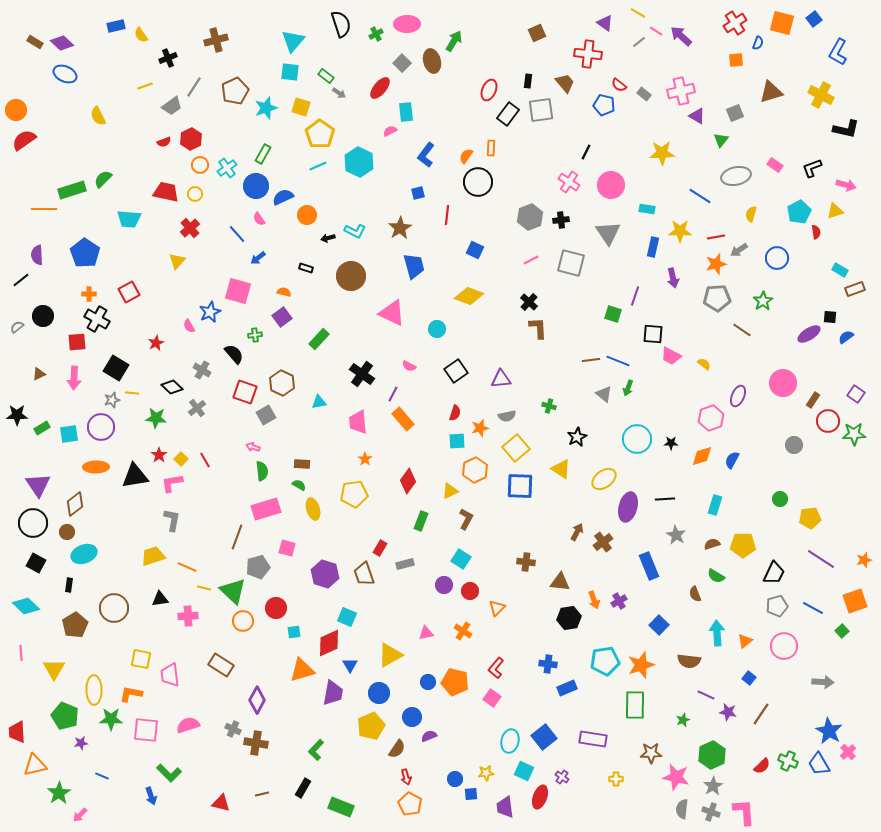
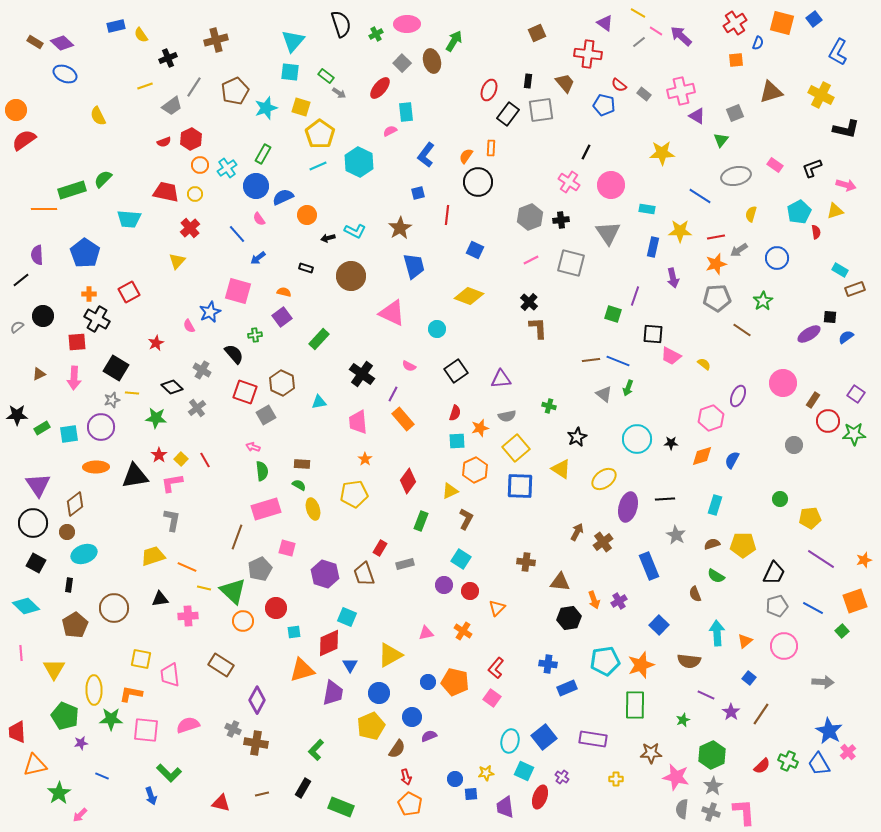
gray pentagon at (258, 567): moved 2 px right, 2 px down; rotated 10 degrees counterclockwise
purple star at (728, 712): moved 3 px right; rotated 24 degrees clockwise
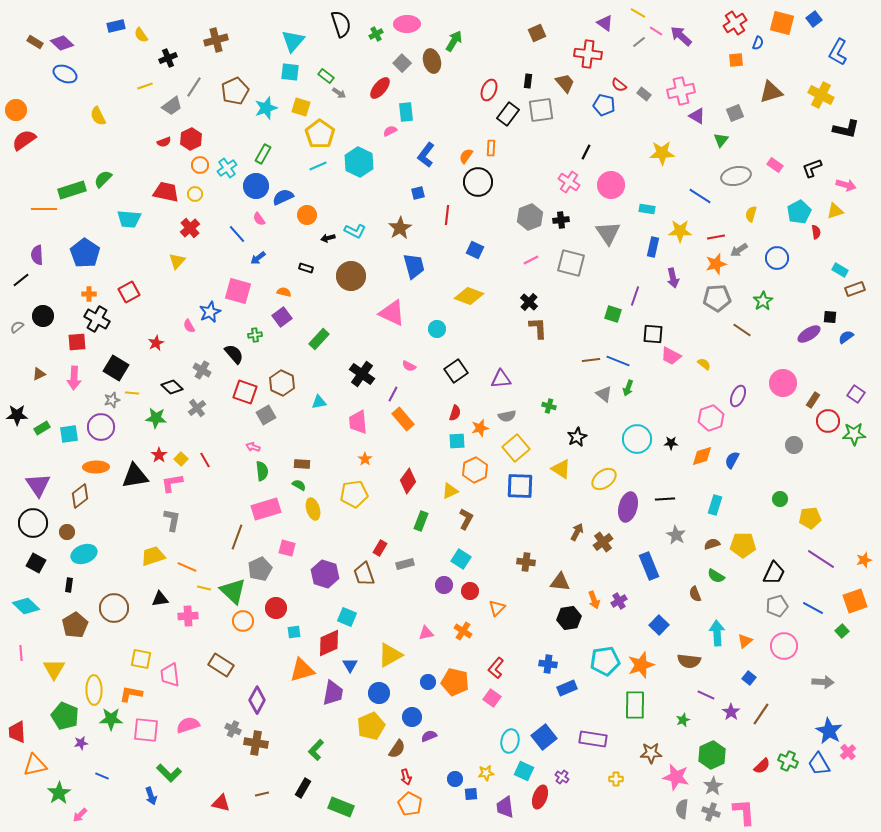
brown diamond at (75, 504): moved 5 px right, 8 px up
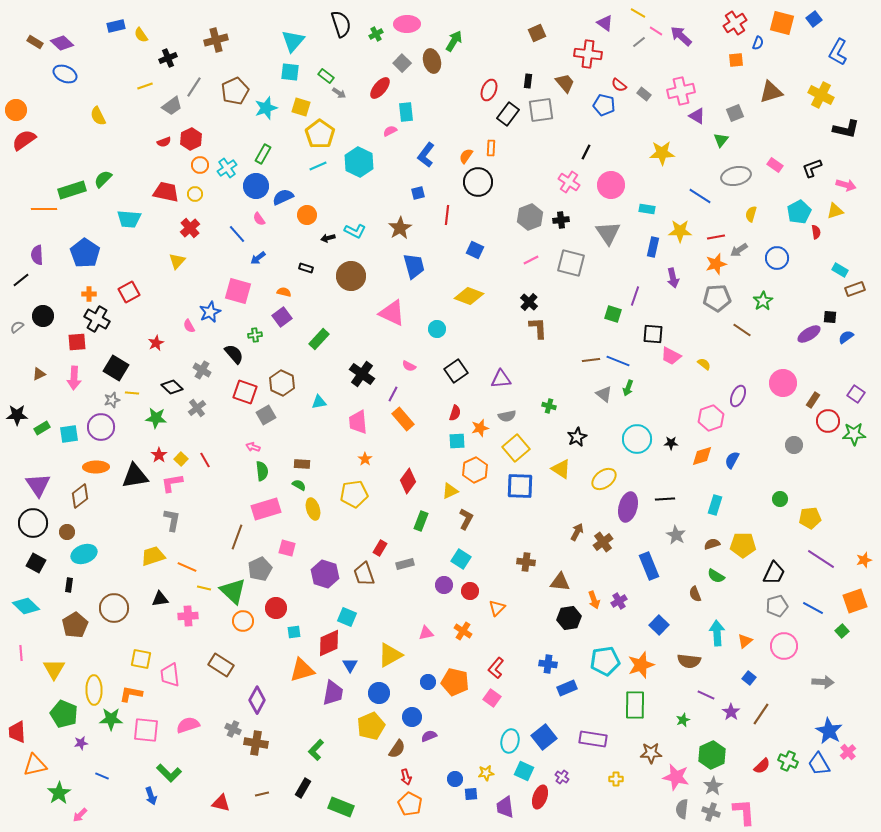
green pentagon at (65, 716): moved 1 px left, 2 px up
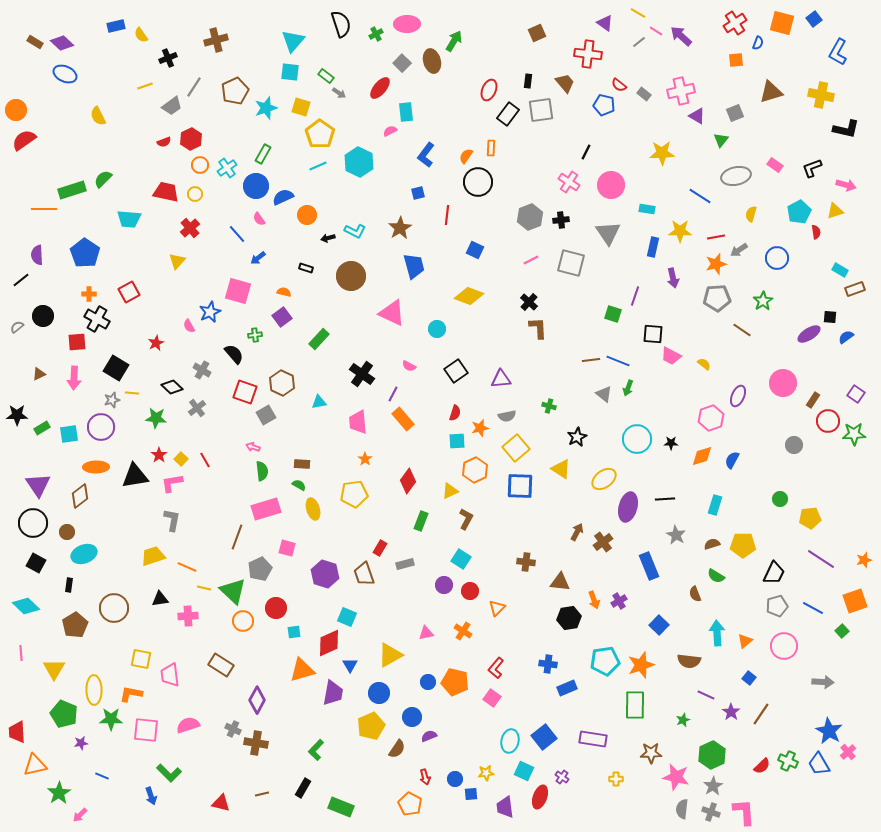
yellow cross at (821, 95): rotated 15 degrees counterclockwise
red arrow at (406, 777): moved 19 px right
